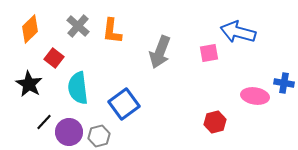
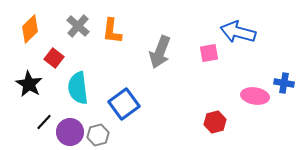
purple circle: moved 1 px right
gray hexagon: moved 1 px left, 1 px up
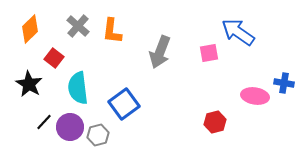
blue arrow: rotated 20 degrees clockwise
purple circle: moved 5 px up
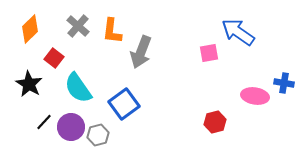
gray arrow: moved 19 px left
cyan semicircle: rotated 28 degrees counterclockwise
purple circle: moved 1 px right
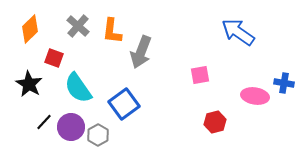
pink square: moved 9 px left, 22 px down
red square: rotated 18 degrees counterclockwise
gray hexagon: rotated 15 degrees counterclockwise
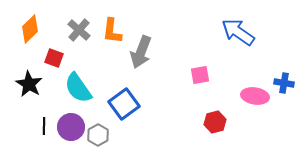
gray cross: moved 1 px right, 4 px down
black line: moved 4 px down; rotated 42 degrees counterclockwise
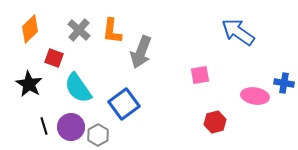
black line: rotated 18 degrees counterclockwise
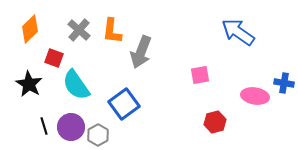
cyan semicircle: moved 2 px left, 3 px up
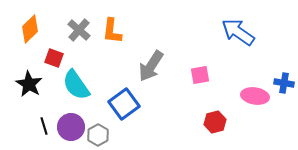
gray arrow: moved 10 px right, 14 px down; rotated 12 degrees clockwise
